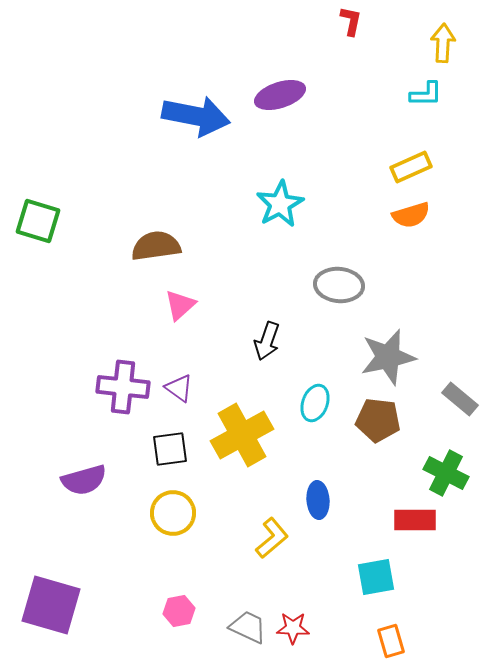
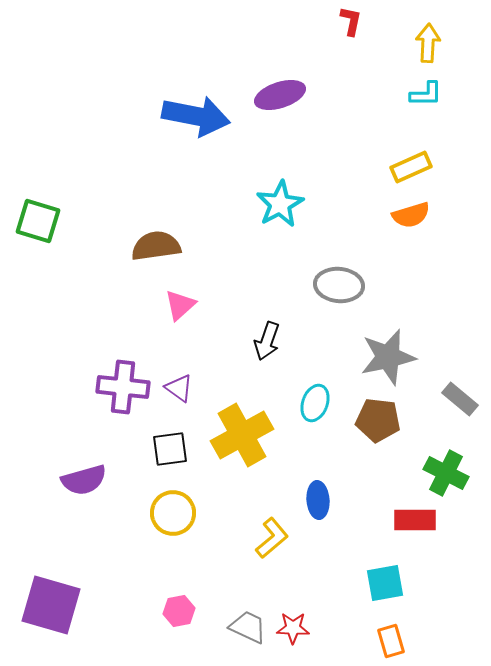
yellow arrow: moved 15 px left
cyan square: moved 9 px right, 6 px down
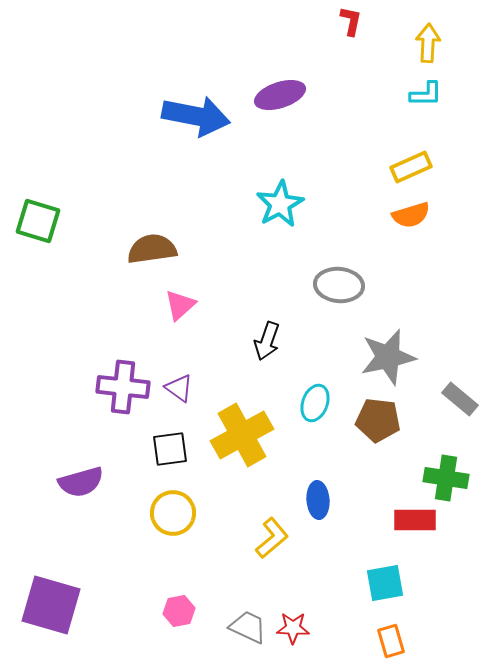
brown semicircle: moved 4 px left, 3 px down
green cross: moved 5 px down; rotated 18 degrees counterclockwise
purple semicircle: moved 3 px left, 2 px down
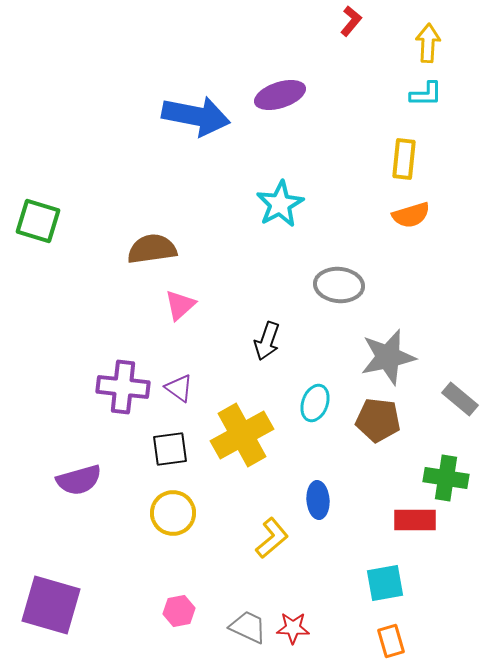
red L-shape: rotated 28 degrees clockwise
yellow rectangle: moved 7 px left, 8 px up; rotated 60 degrees counterclockwise
purple semicircle: moved 2 px left, 2 px up
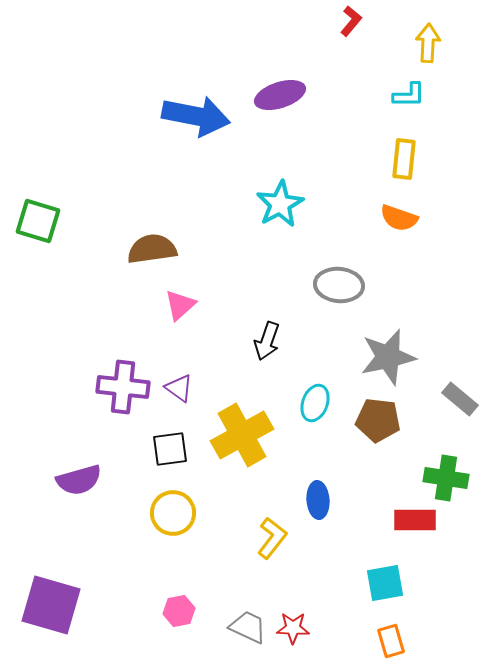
cyan L-shape: moved 17 px left, 1 px down
orange semicircle: moved 12 px left, 3 px down; rotated 36 degrees clockwise
yellow L-shape: rotated 12 degrees counterclockwise
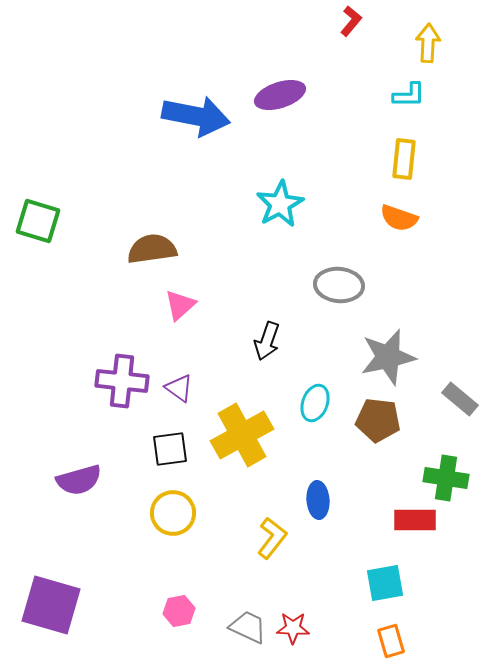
purple cross: moved 1 px left, 6 px up
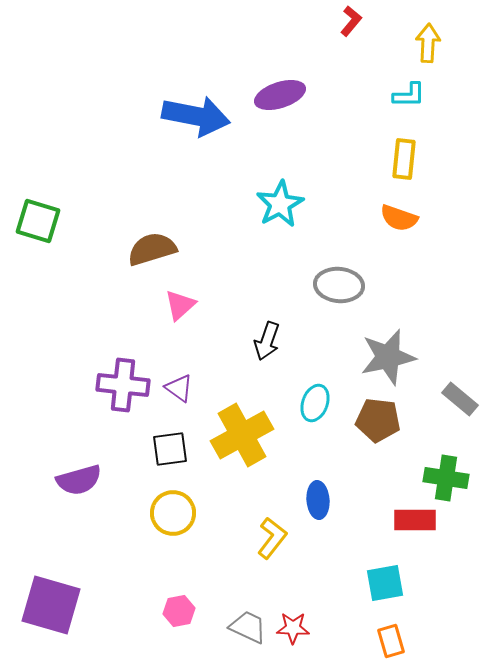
brown semicircle: rotated 9 degrees counterclockwise
purple cross: moved 1 px right, 4 px down
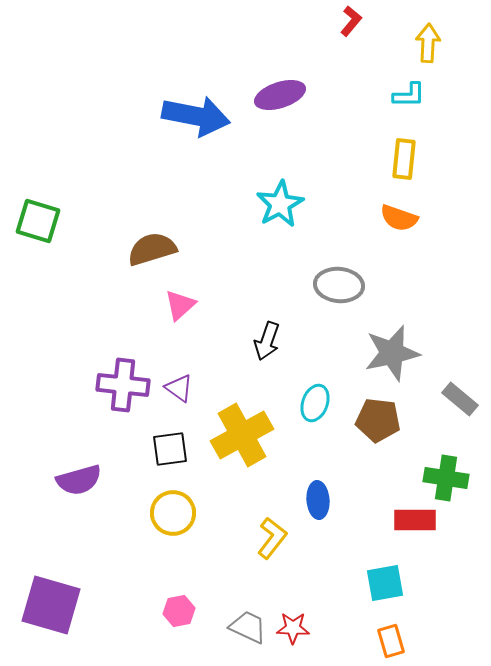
gray star: moved 4 px right, 4 px up
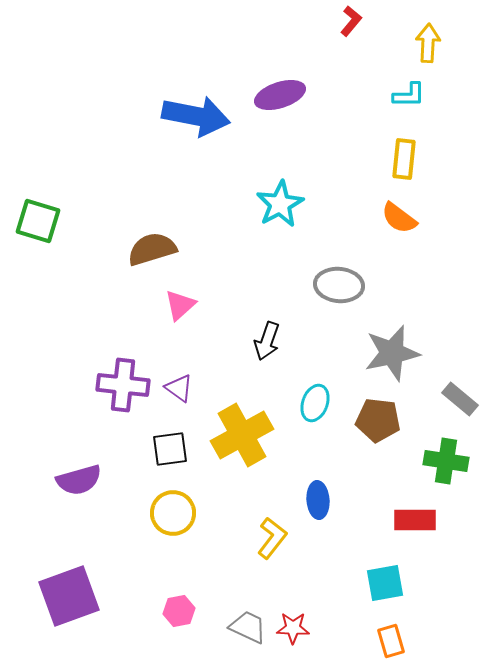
orange semicircle: rotated 18 degrees clockwise
green cross: moved 17 px up
purple square: moved 18 px right, 9 px up; rotated 36 degrees counterclockwise
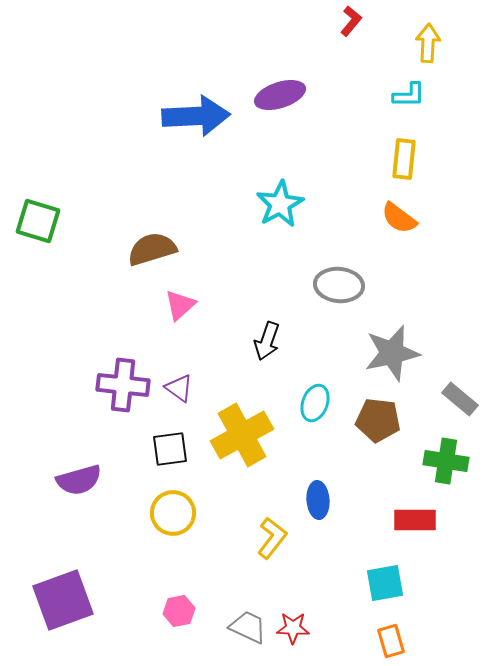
blue arrow: rotated 14 degrees counterclockwise
purple square: moved 6 px left, 4 px down
